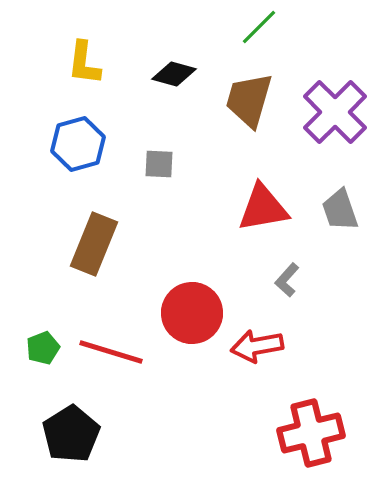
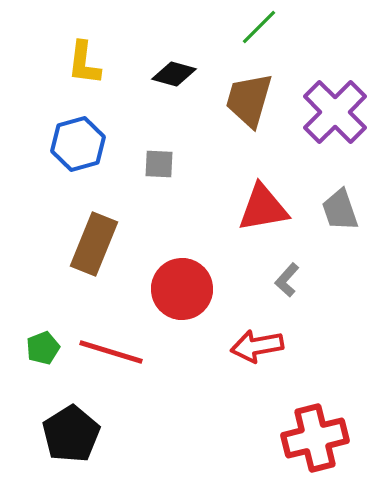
red circle: moved 10 px left, 24 px up
red cross: moved 4 px right, 5 px down
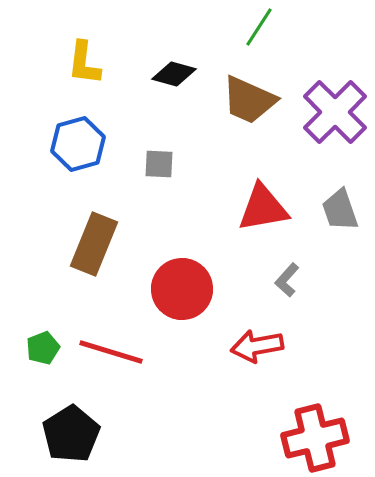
green line: rotated 12 degrees counterclockwise
brown trapezoid: rotated 82 degrees counterclockwise
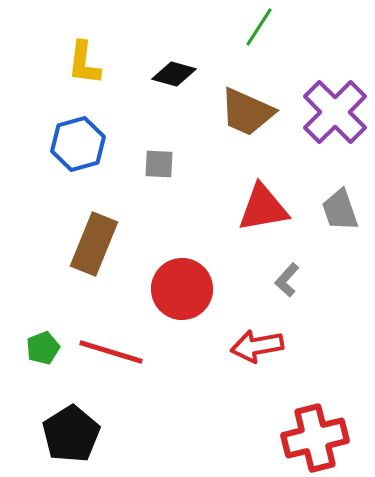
brown trapezoid: moved 2 px left, 12 px down
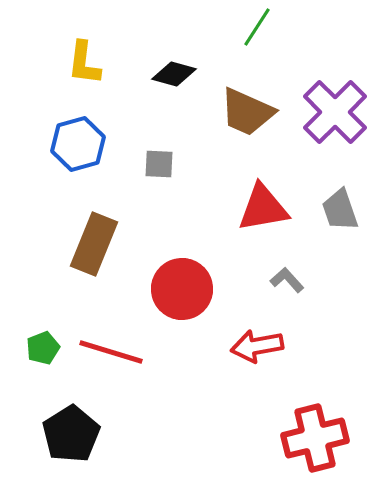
green line: moved 2 px left
gray L-shape: rotated 96 degrees clockwise
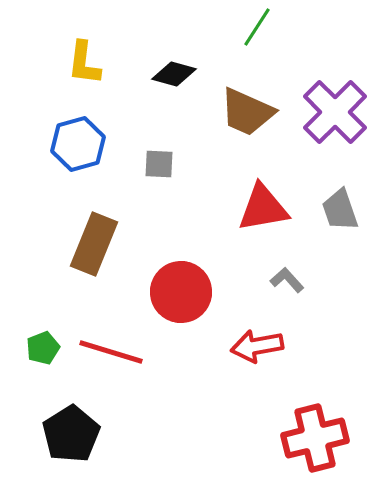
red circle: moved 1 px left, 3 px down
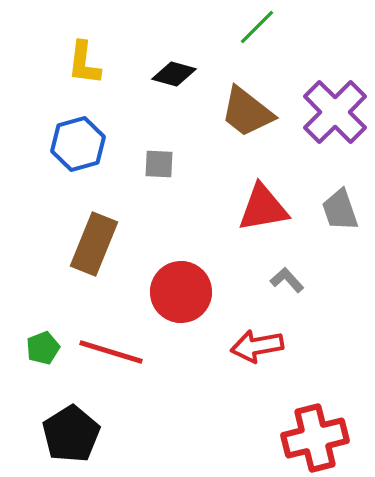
green line: rotated 12 degrees clockwise
brown trapezoid: rotated 14 degrees clockwise
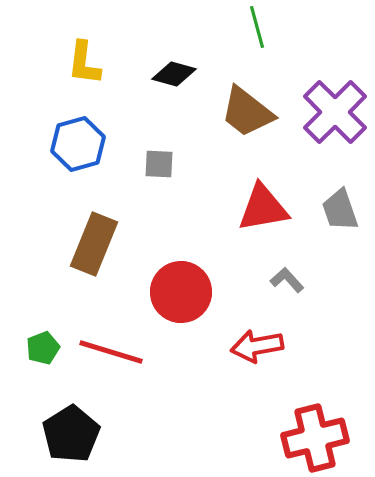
green line: rotated 60 degrees counterclockwise
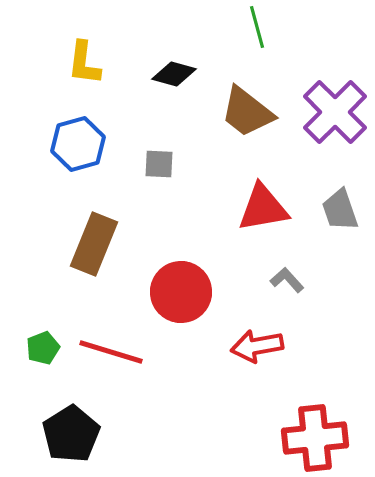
red cross: rotated 8 degrees clockwise
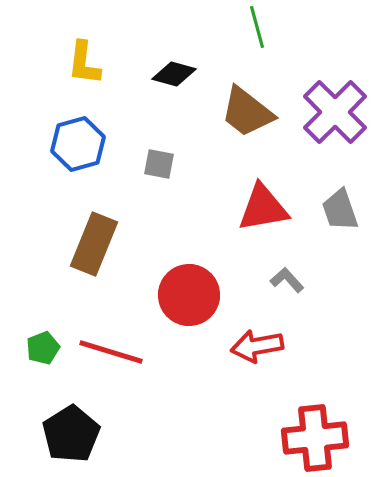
gray square: rotated 8 degrees clockwise
red circle: moved 8 px right, 3 px down
